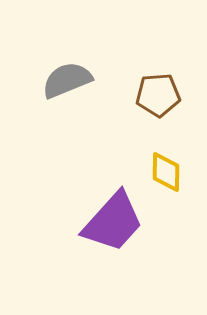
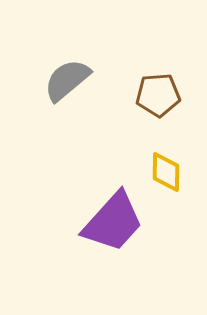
gray semicircle: rotated 18 degrees counterclockwise
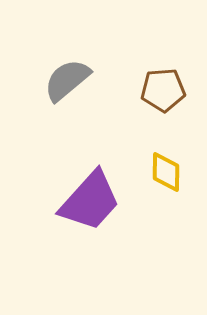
brown pentagon: moved 5 px right, 5 px up
purple trapezoid: moved 23 px left, 21 px up
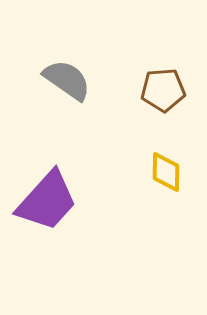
gray semicircle: rotated 75 degrees clockwise
purple trapezoid: moved 43 px left
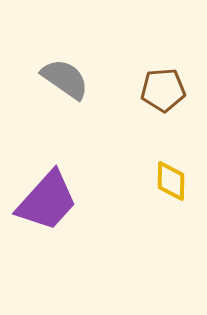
gray semicircle: moved 2 px left, 1 px up
yellow diamond: moved 5 px right, 9 px down
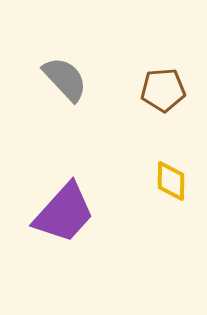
gray semicircle: rotated 12 degrees clockwise
purple trapezoid: moved 17 px right, 12 px down
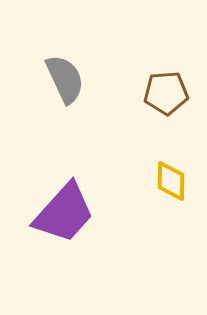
gray semicircle: rotated 18 degrees clockwise
brown pentagon: moved 3 px right, 3 px down
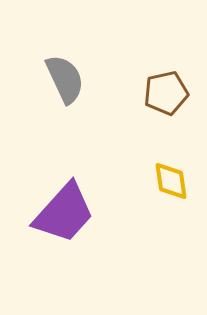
brown pentagon: rotated 9 degrees counterclockwise
yellow diamond: rotated 9 degrees counterclockwise
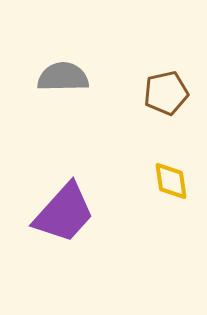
gray semicircle: moved 2 px left, 2 px up; rotated 66 degrees counterclockwise
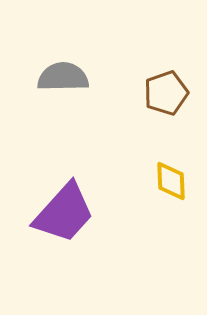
brown pentagon: rotated 6 degrees counterclockwise
yellow diamond: rotated 6 degrees clockwise
